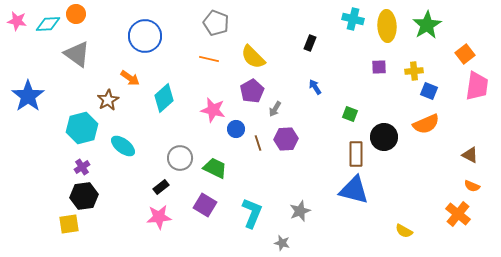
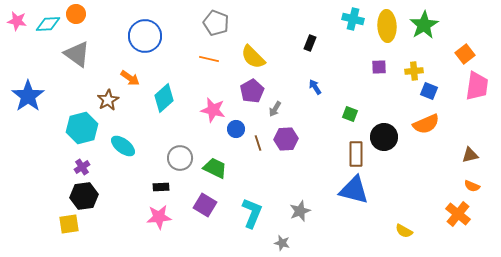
green star at (427, 25): moved 3 px left
brown triangle at (470, 155): rotated 42 degrees counterclockwise
black rectangle at (161, 187): rotated 35 degrees clockwise
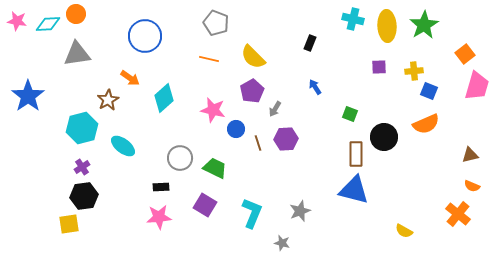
gray triangle at (77, 54): rotated 44 degrees counterclockwise
pink trapezoid at (477, 86): rotated 8 degrees clockwise
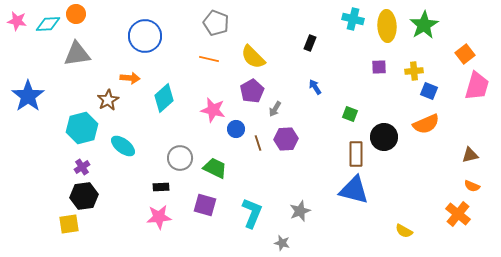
orange arrow at (130, 78): rotated 30 degrees counterclockwise
purple square at (205, 205): rotated 15 degrees counterclockwise
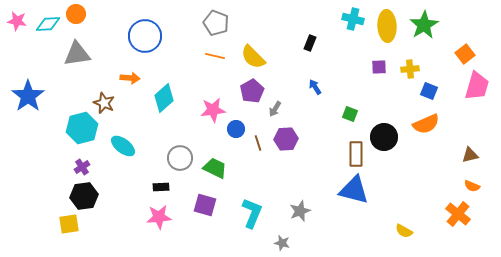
orange line at (209, 59): moved 6 px right, 3 px up
yellow cross at (414, 71): moved 4 px left, 2 px up
brown star at (108, 100): moved 4 px left, 3 px down; rotated 20 degrees counterclockwise
pink star at (213, 110): rotated 20 degrees counterclockwise
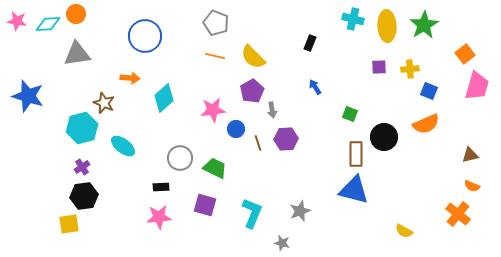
blue star at (28, 96): rotated 20 degrees counterclockwise
gray arrow at (275, 109): moved 3 px left, 1 px down; rotated 42 degrees counterclockwise
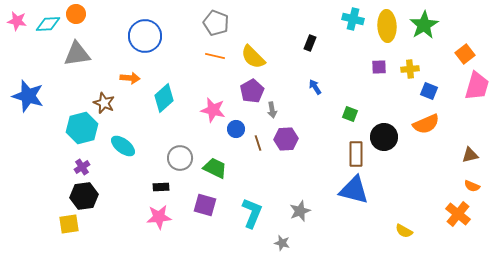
pink star at (213, 110): rotated 20 degrees clockwise
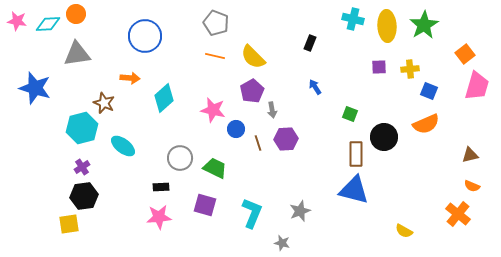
blue star at (28, 96): moved 7 px right, 8 px up
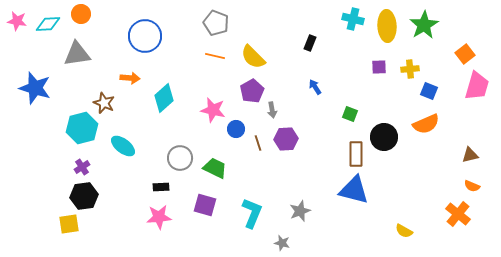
orange circle at (76, 14): moved 5 px right
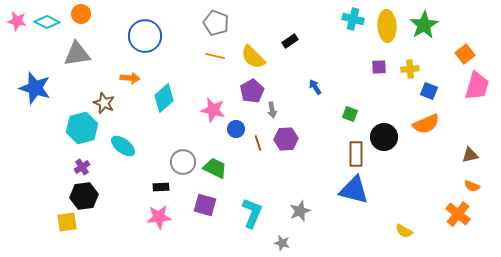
cyan diamond at (48, 24): moved 1 px left, 2 px up; rotated 30 degrees clockwise
black rectangle at (310, 43): moved 20 px left, 2 px up; rotated 35 degrees clockwise
gray circle at (180, 158): moved 3 px right, 4 px down
yellow square at (69, 224): moved 2 px left, 2 px up
